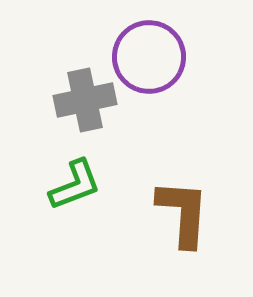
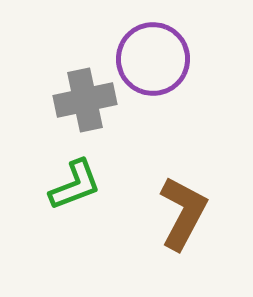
purple circle: moved 4 px right, 2 px down
brown L-shape: rotated 24 degrees clockwise
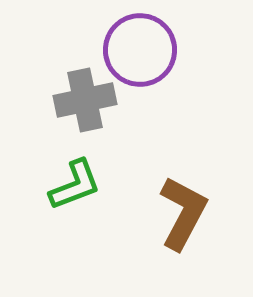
purple circle: moved 13 px left, 9 px up
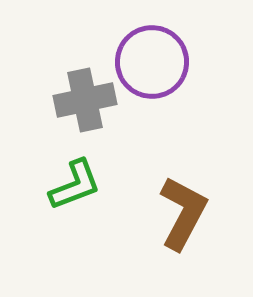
purple circle: moved 12 px right, 12 px down
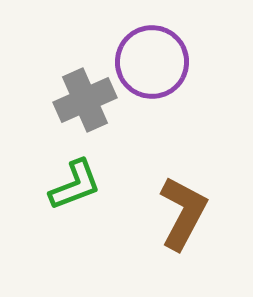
gray cross: rotated 12 degrees counterclockwise
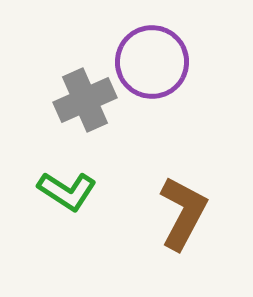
green L-shape: moved 8 px left, 6 px down; rotated 54 degrees clockwise
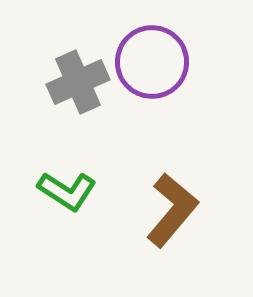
gray cross: moved 7 px left, 18 px up
brown L-shape: moved 11 px left, 3 px up; rotated 12 degrees clockwise
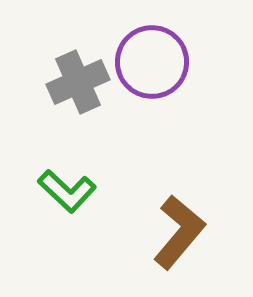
green L-shape: rotated 10 degrees clockwise
brown L-shape: moved 7 px right, 22 px down
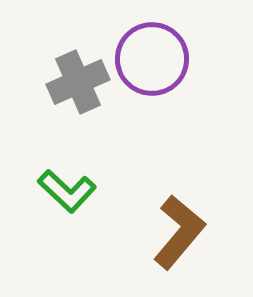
purple circle: moved 3 px up
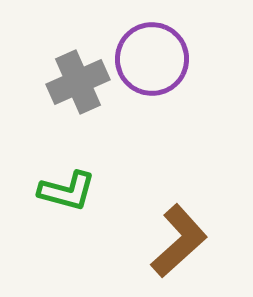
green L-shape: rotated 28 degrees counterclockwise
brown L-shape: moved 9 px down; rotated 8 degrees clockwise
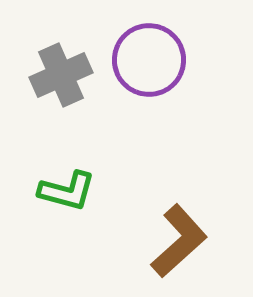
purple circle: moved 3 px left, 1 px down
gray cross: moved 17 px left, 7 px up
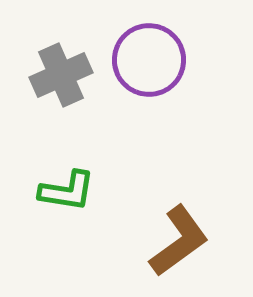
green L-shape: rotated 6 degrees counterclockwise
brown L-shape: rotated 6 degrees clockwise
